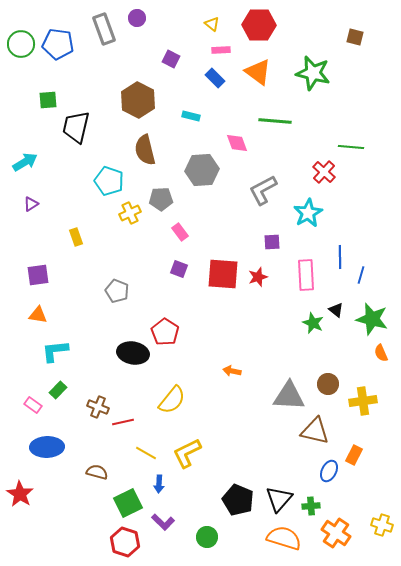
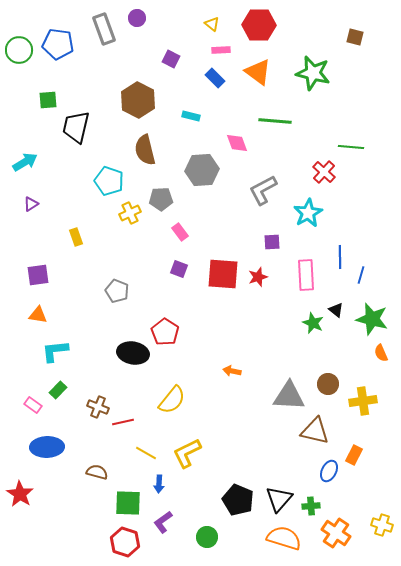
green circle at (21, 44): moved 2 px left, 6 px down
green square at (128, 503): rotated 28 degrees clockwise
purple L-shape at (163, 522): rotated 100 degrees clockwise
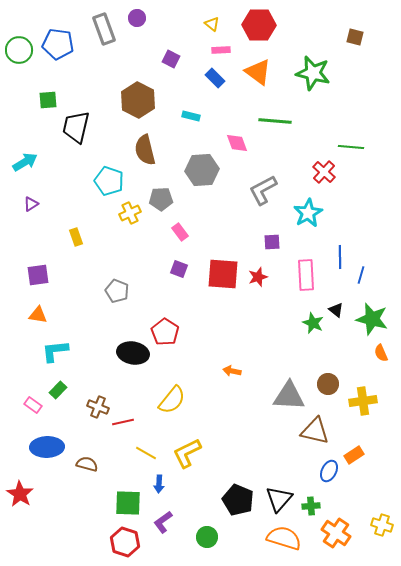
orange rectangle at (354, 455): rotated 30 degrees clockwise
brown semicircle at (97, 472): moved 10 px left, 8 px up
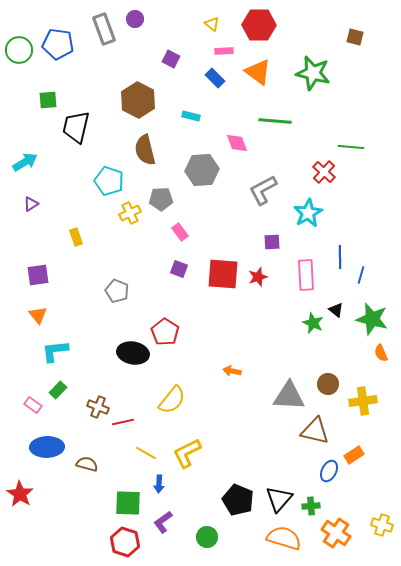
purple circle at (137, 18): moved 2 px left, 1 px down
pink rectangle at (221, 50): moved 3 px right, 1 px down
orange triangle at (38, 315): rotated 42 degrees clockwise
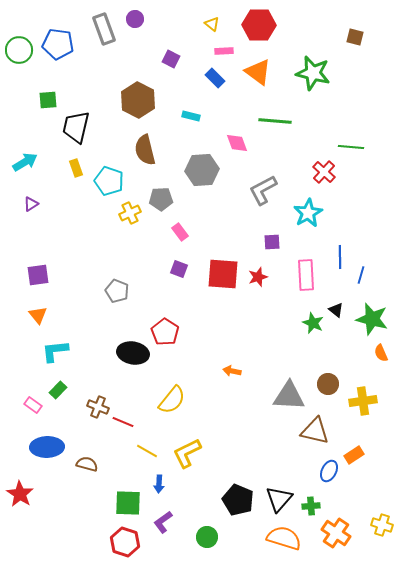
yellow rectangle at (76, 237): moved 69 px up
red line at (123, 422): rotated 35 degrees clockwise
yellow line at (146, 453): moved 1 px right, 2 px up
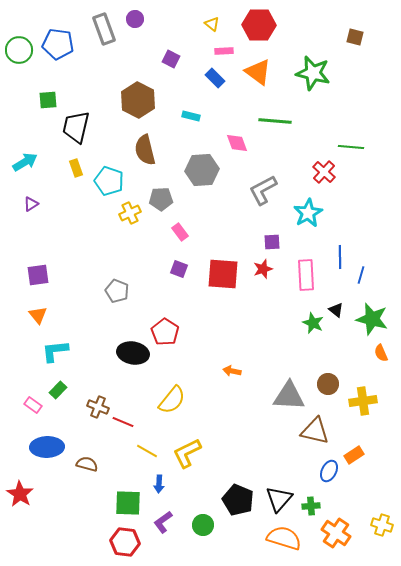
red star at (258, 277): moved 5 px right, 8 px up
green circle at (207, 537): moved 4 px left, 12 px up
red hexagon at (125, 542): rotated 12 degrees counterclockwise
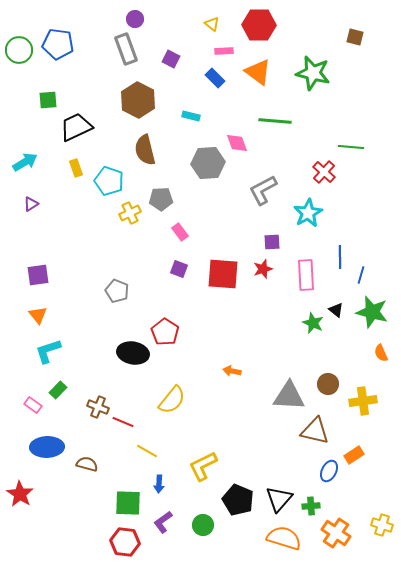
gray rectangle at (104, 29): moved 22 px right, 20 px down
black trapezoid at (76, 127): rotated 52 degrees clockwise
gray hexagon at (202, 170): moved 6 px right, 7 px up
green star at (372, 319): moved 7 px up
cyan L-shape at (55, 351): moved 7 px left; rotated 12 degrees counterclockwise
yellow L-shape at (187, 453): moved 16 px right, 13 px down
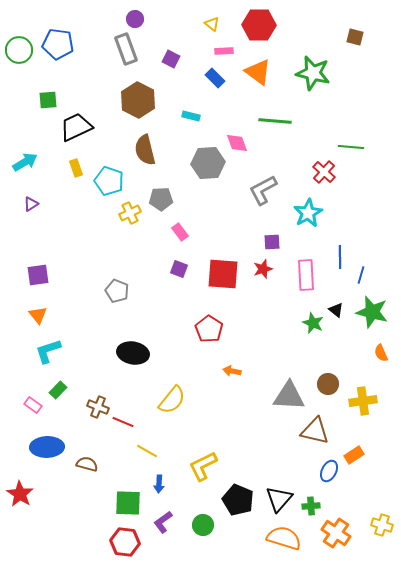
red pentagon at (165, 332): moved 44 px right, 3 px up
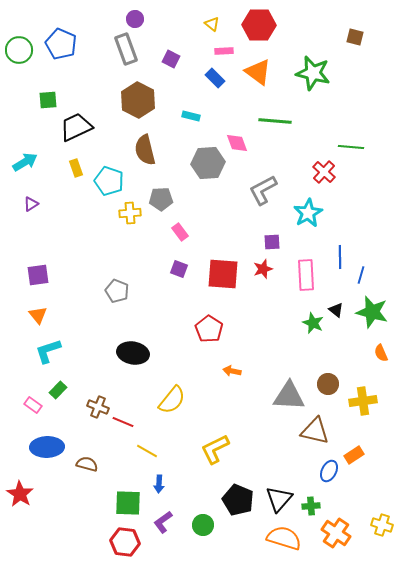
blue pentagon at (58, 44): moved 3 px right; rotated 16 degrees clockwise
yellow cross at (130, 213): rotated 20 degrees clockwise
yellow L-shape at (203, 466): moved 12 px right, 17 px up
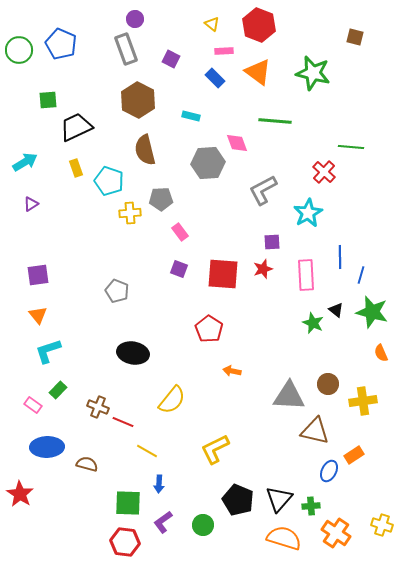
red hexagon at (259, 25): rotated 20 degrees clockwise
